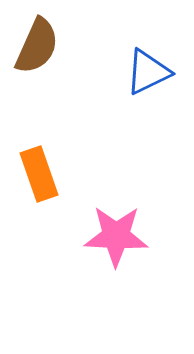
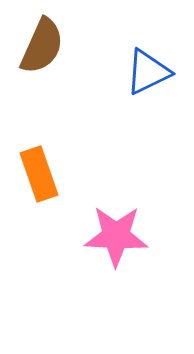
brown semicircle: moved 5 px right
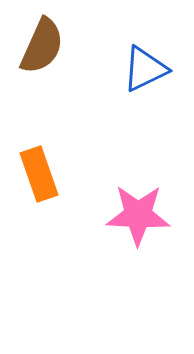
blue triangle: moved 3 px left, 3 px up
pink star: moved 22 px right, 21 px up
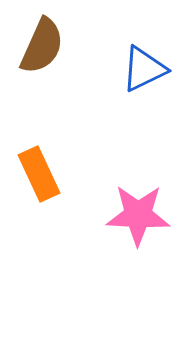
blue triangle: moved 1 px left
orange rectangle: rotated 6 degrees counterclockwise
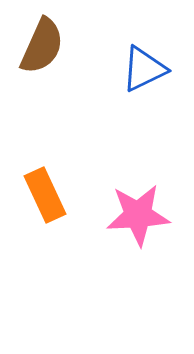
orange rectangle: moved 6 px right, 21 px down
pink star: rotated 6 degrees counterclockwise
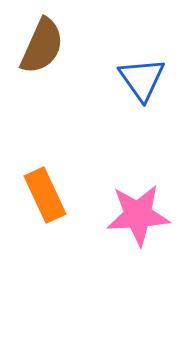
blue triangle: moved 2 px left, 10 px down; rotated 39 degrees counterclockwise
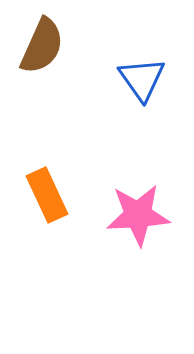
orange rectangle: moved 2 px right
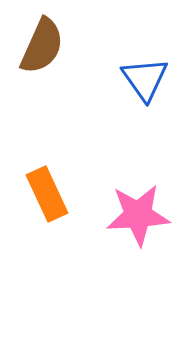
blue triangle: moved 3 px right
orange rectangle: moved 1 px up
